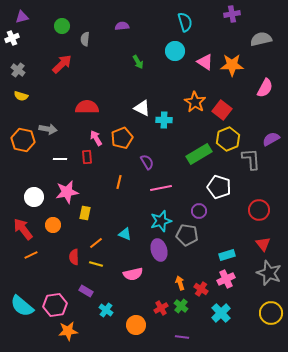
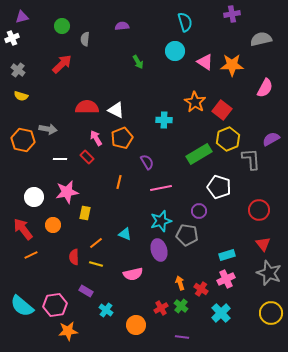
white triangle at (142, 108): moved 26 px left, 2 px down
red rectangle at (87, 157): rotated 40 degrees counterclockwise
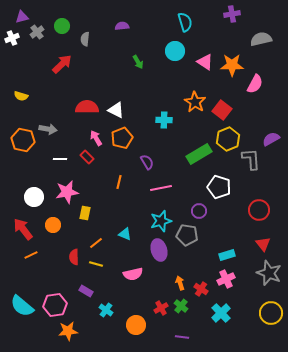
gray cross at (18, 70): moved 19 px right, 38 px up; rotated 16 degrees clockwise
pink semicircle at (265, 88): moved 10 px left, 4 px up
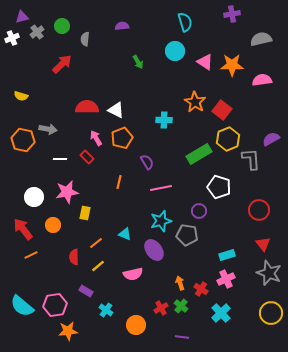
pink semicircle at (255, 84): moved 7 px right, 4 px up; rotated 126 degrees counterclockwise
purple ellipse at (159, 250): moved 5 px left; rotated 20 degrees counterclockwise
yellow line at (96, 264): moved 2 px right, 2 px down; rotated 56 degrees counterclockwise
